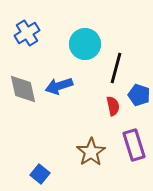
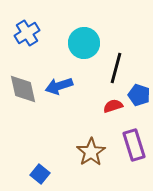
cyan circle: moved 1 px left, 1 px up
red semicircle: rotated 96 degrees counterclockwise
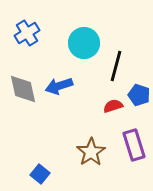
black line: moved 2 px up
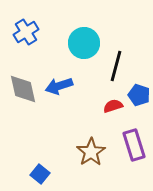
blue cross: moved 1 px left, 1 px up
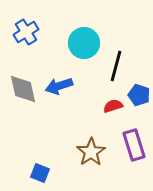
blue square: moved 1 px up; rotated 18 degrees counterclockwise
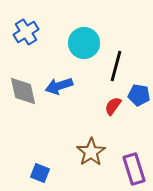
gray diamond: moved 2 px down
blue pentagon: rotated 10 degrees counterclockwise
red semicircle: rotated 36 degrees counterclockwise
purple rectangle: moved 24 px down
